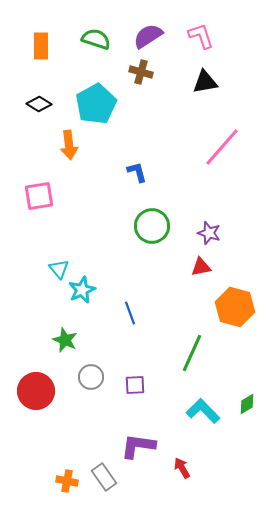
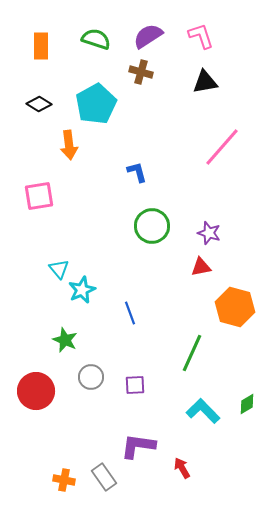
orange cross: moved 3 px left, 1 px up
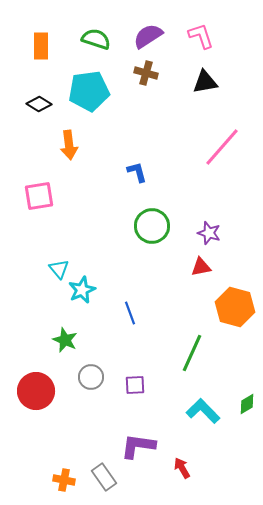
brown cross: moved 5 px right, 1 px down
cyan pentagon: moved 7 px left, 13 px up; rotated 21 degrees clockwise
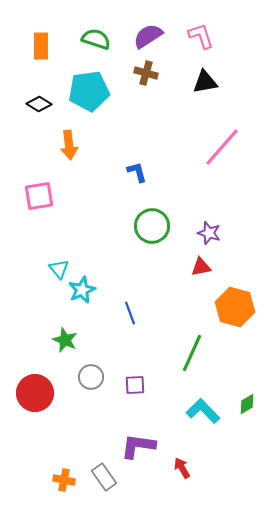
red circle: moved 1 px left, 2 px down
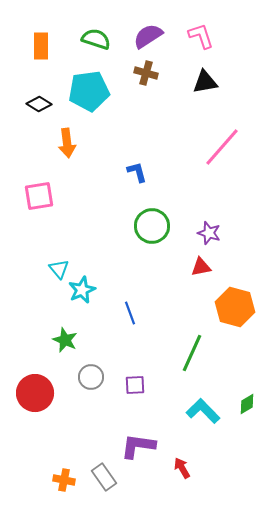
orange arrow: moved 2 px left, 2 px up
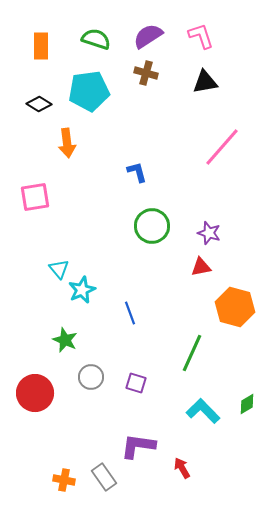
pink square: moved 4 px left, 1 px down
purple square: moved 1 px right, 2 px up; rotated 20 degrees clockwise
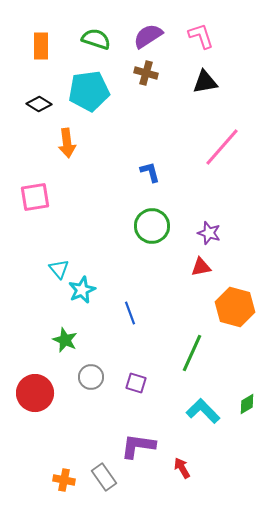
blue L-shape: moved 13 px right
